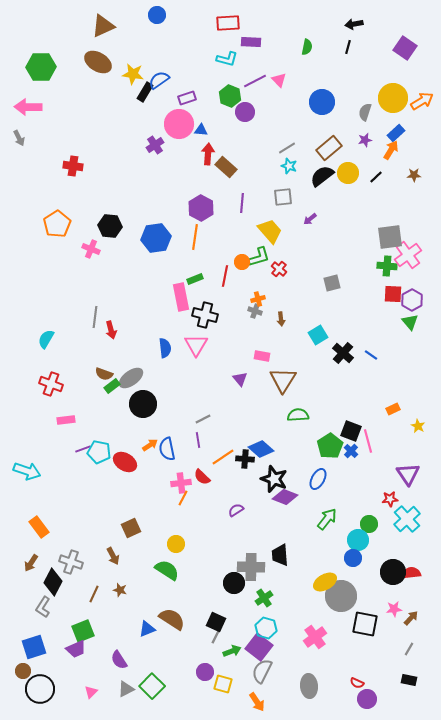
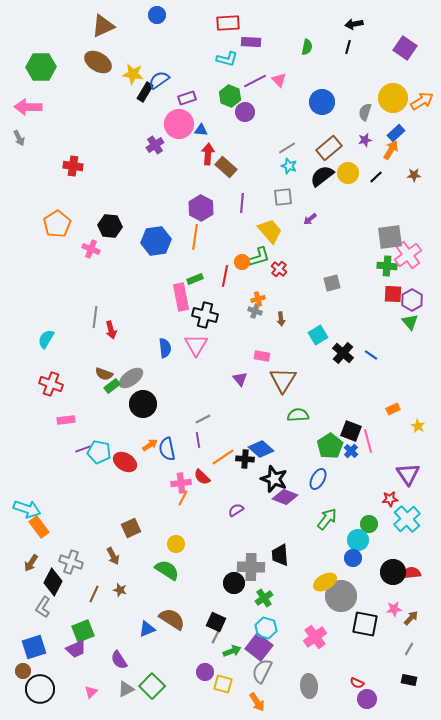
blue hexagon at (156, 238): moved 3 px down
cyan arrow at (27, 471): moved 38 px down
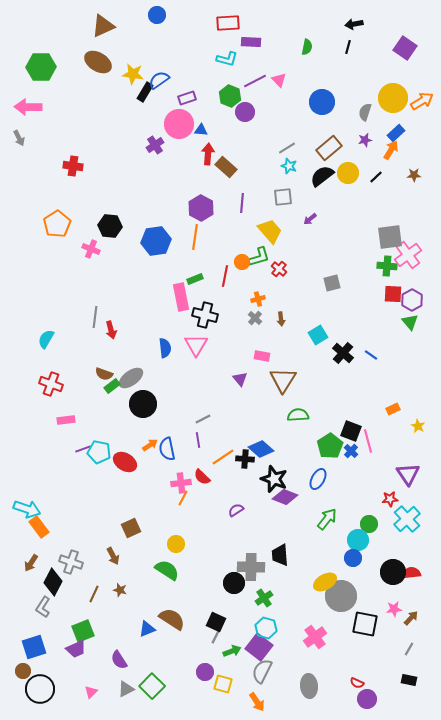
gray cross at (255, 311): moved 7 px down; rotated 24 degrees clockwise
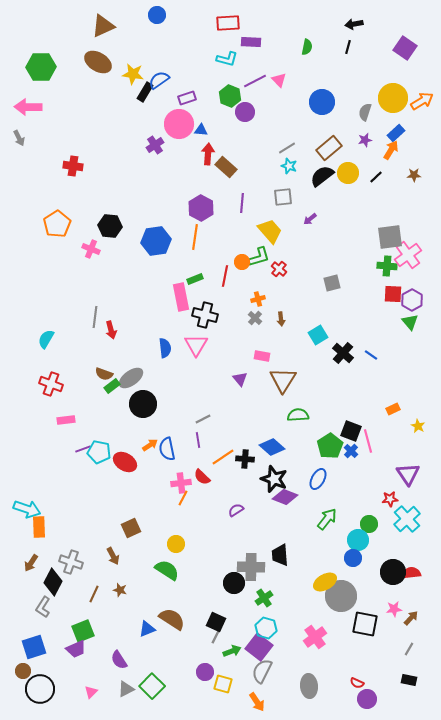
blue diamond at (261, 449): moved 11 px right, 2 px up
orange rectangle at (39, 527): rotated 35 degrees clockwise
